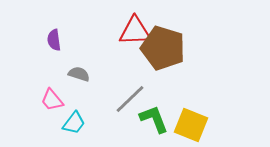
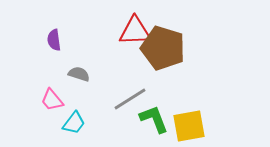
gray line: rotated 12 degrees clockwise
yellow square: moved 2 px left, 1 px down; rotated 32 degrees counterclockwise
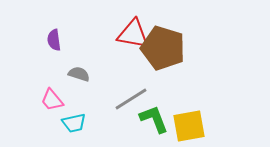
red triangle: moved 2 px left, 3 px down; rotated 12 degrees clockwise
gray line: moved 1 px right
cyan trapezoid: rotated 40 degrees clockwise
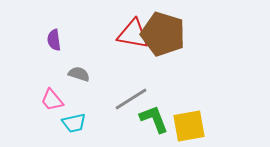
brown pentagon: moved 14 px up
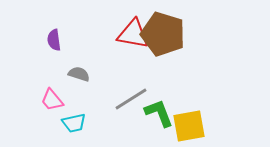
green L-shape: moved 5 px right, 6 px up
